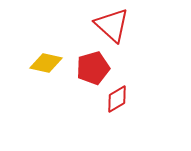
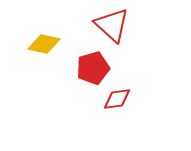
yellow diamond: moved 2 px left, 19 px up
red diamond: rotated 24 degrees clockwise
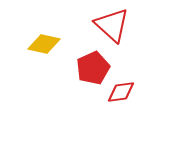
red pentagon: rotated 8 degrees counterclockwise
red diamond: moved 4 px right, 7 px up
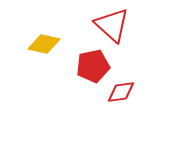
red pentagon: moved 2 px up; rotated 12 degrees clockwise
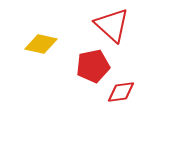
yellow diamond: moved 3 px left
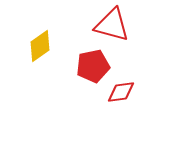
red triangle: rotated 27 degrees counterclockwise
yellow diamond: moved 1 px left, 2 px down; rotated 48 degrees counterclockwise
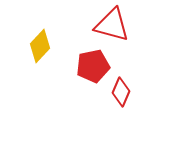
yellow diamond: rotated 12 degrees counterclockwise
red diamond: rotated 60 degrees counterclockwise
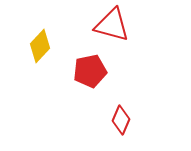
red pentagon: moved 3 px left, 5 px down
red diamond: moved 28 px down
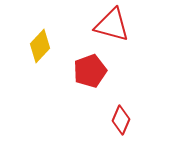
red pentagon: rotated 8 degrees counterclockwise
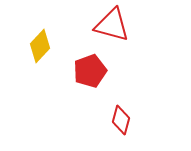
red diamond: rotated 8 degrees counterclockwise
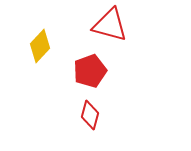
red triangle: moved 2 px left
red diamond: moved 31 px left, 5 px up
